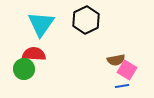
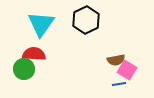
blue line: moved 3 px left, 2 px up
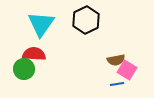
blue line: moved 2 px left
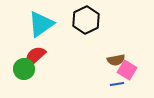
cyan triangle: rotated 20 degrees clockwise
red semicircle: moved 1 px right, 2 px down; rotated 45 degrees counterclockwise
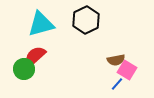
cyan triangle: rotated 20 degrees clockwise
blue line: rotated 40 degrees counterclockwise
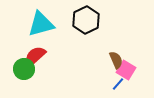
brown semicircle: rotated 102 degrees counterclockwise
pink square: moved 1 px left
blue line: moved 1 px right
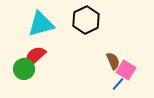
brown semicircle: moved 3 px left, 1 px down
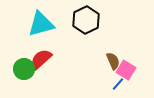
red semicircle: moved 6 px right, 3 px down
